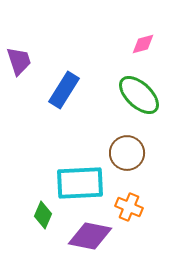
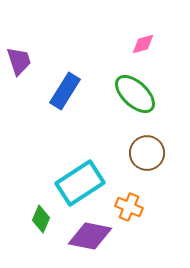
blue rectangle: moved 1 px right, 1 px down
green ellipse: moved 4 px left, 1 px up
brown circle: moved 20 px right
cyan rectangle: rotated 30 degrees counterclockwise
green diamond: moved 2 px left, 4 px down
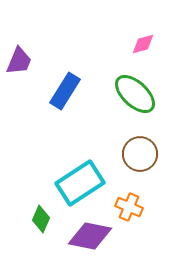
purple trapezoid: rotated 40 degrees clockwise
brown circle: moved 7 px left, 1 px down
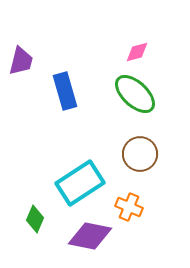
pink diamond: moved 6 px left, 8 px down
purple trapezoid: moved 2 px right; rotated 8 degrees counterclockwise
blue rectangle: rotated 48 degrees counterclockwise
green diamond: moved 6 px left
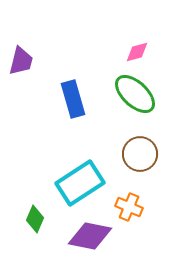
blue rectangle: moved 8 px right, 8 px down
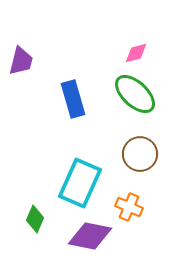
pink diamond: moved 1 px left, 1 px down
cyan rectangle: rotated 33 degrees counterclockwise
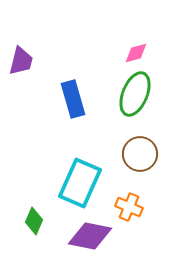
green ellipse: rotated 69 degrees clockwise
green diamond: moved 1 px left, 2 px down
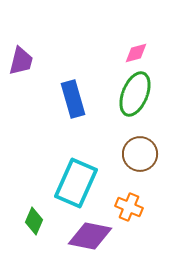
cyan rectangle: moved 4 px left
